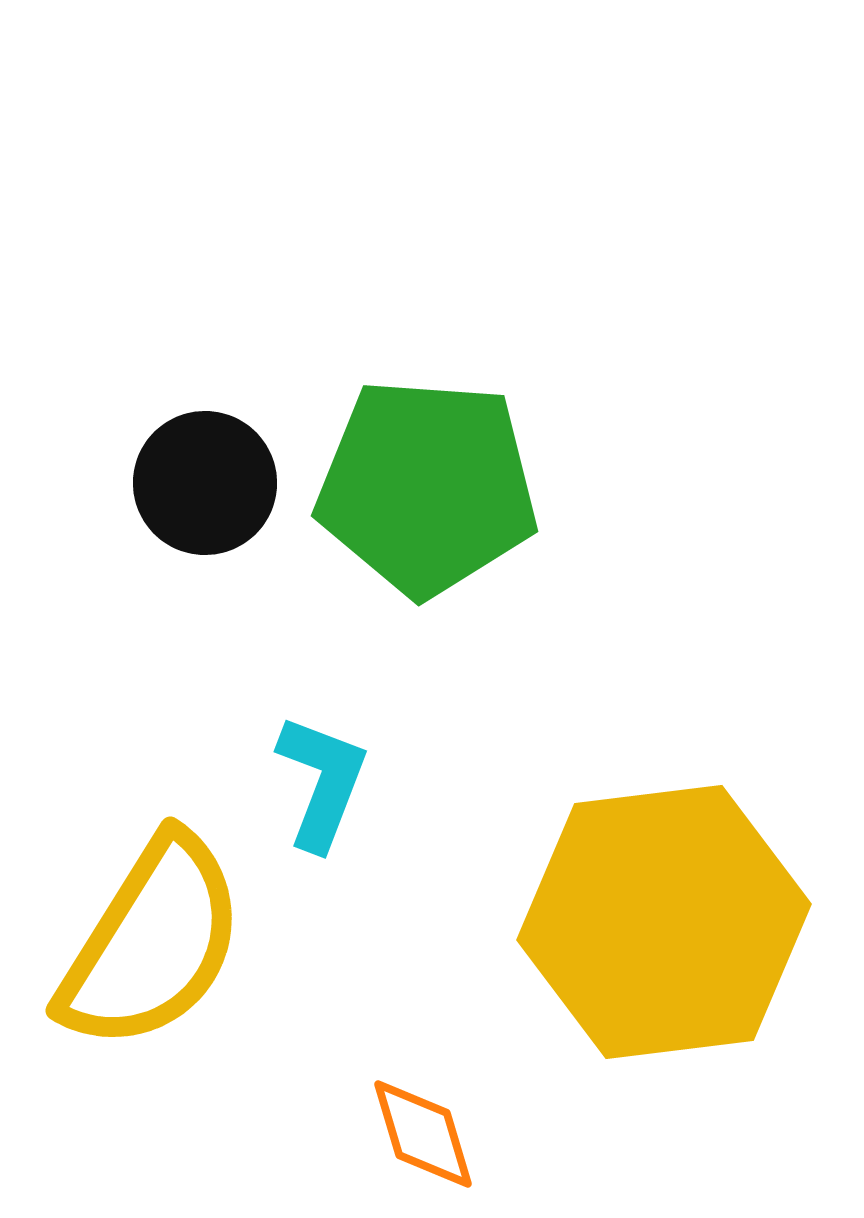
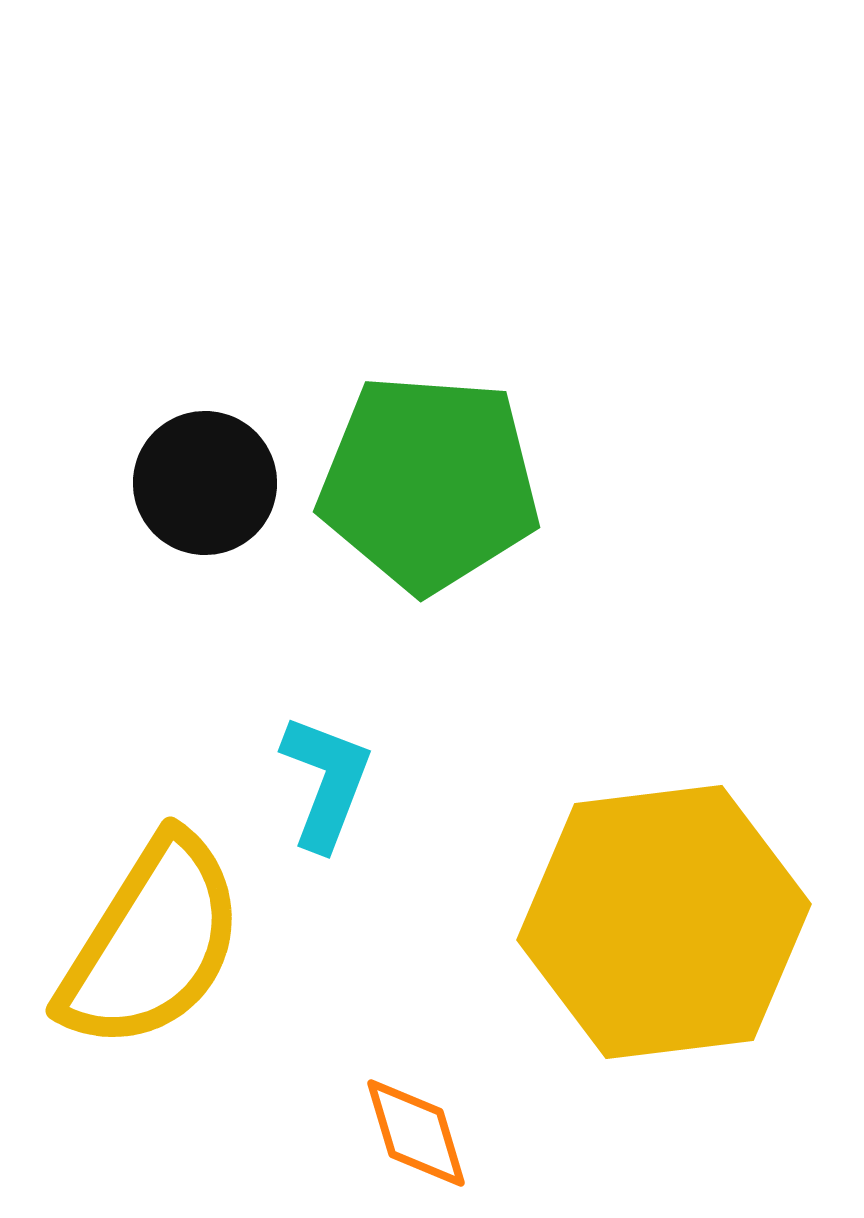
green pentagon: moved 2 px right, 4 px up
cyan L-shape: moved 4 px right
orange diamond: moved 7 px left, 1 px up
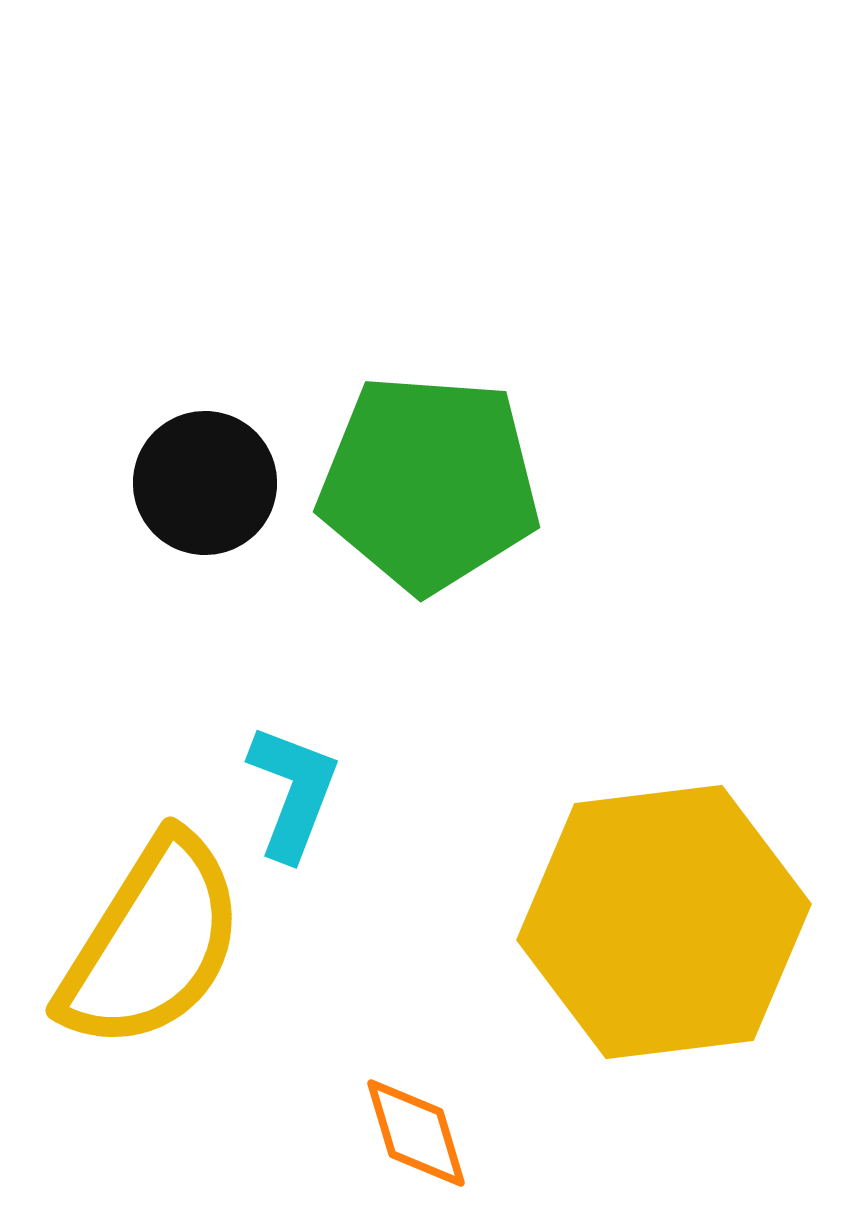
cyan L-shape: moved 33 px left, 10 px down
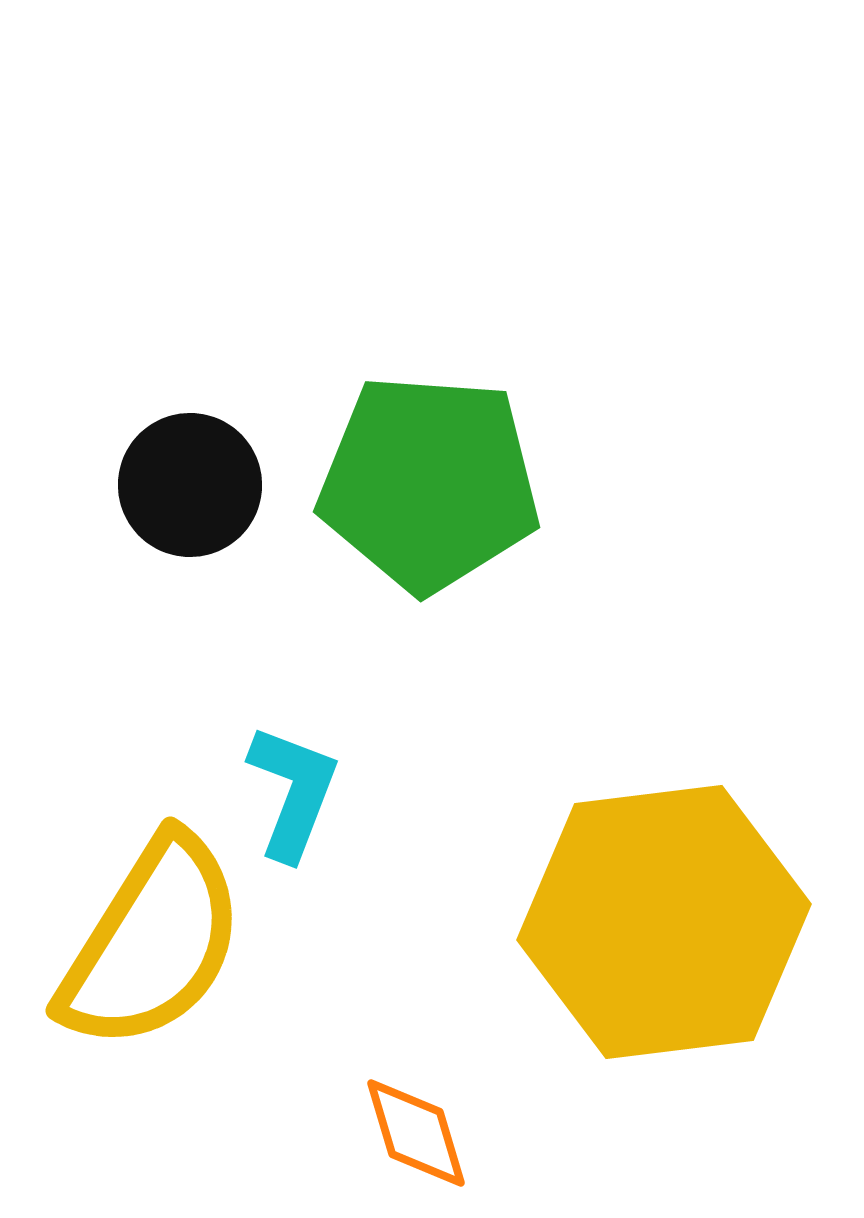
black circle: moved 15 px left, 2 px down
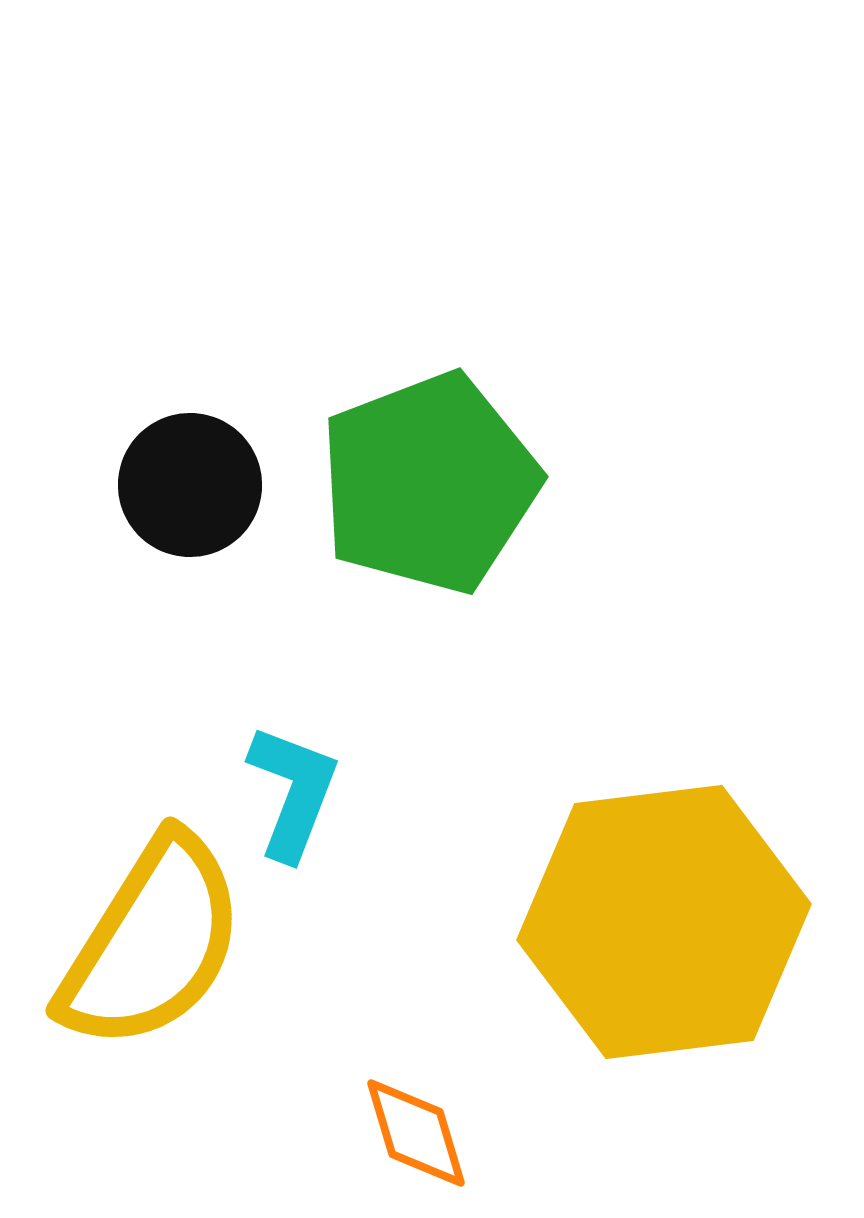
green pentagon: rotated 25 degrees counterclockwise
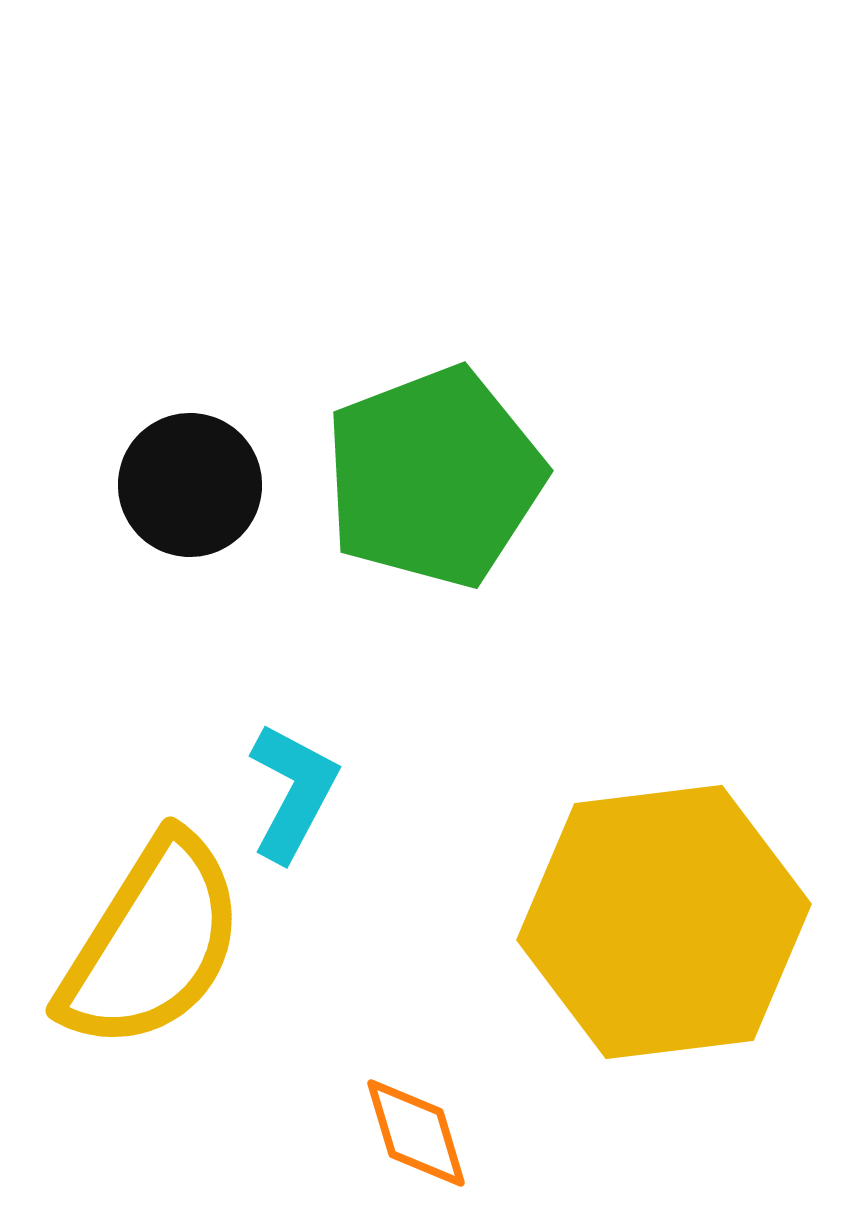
green pentagon: moved 5 px right, 6 px up
cyan L-shape: rotated 7 degrees clockwise
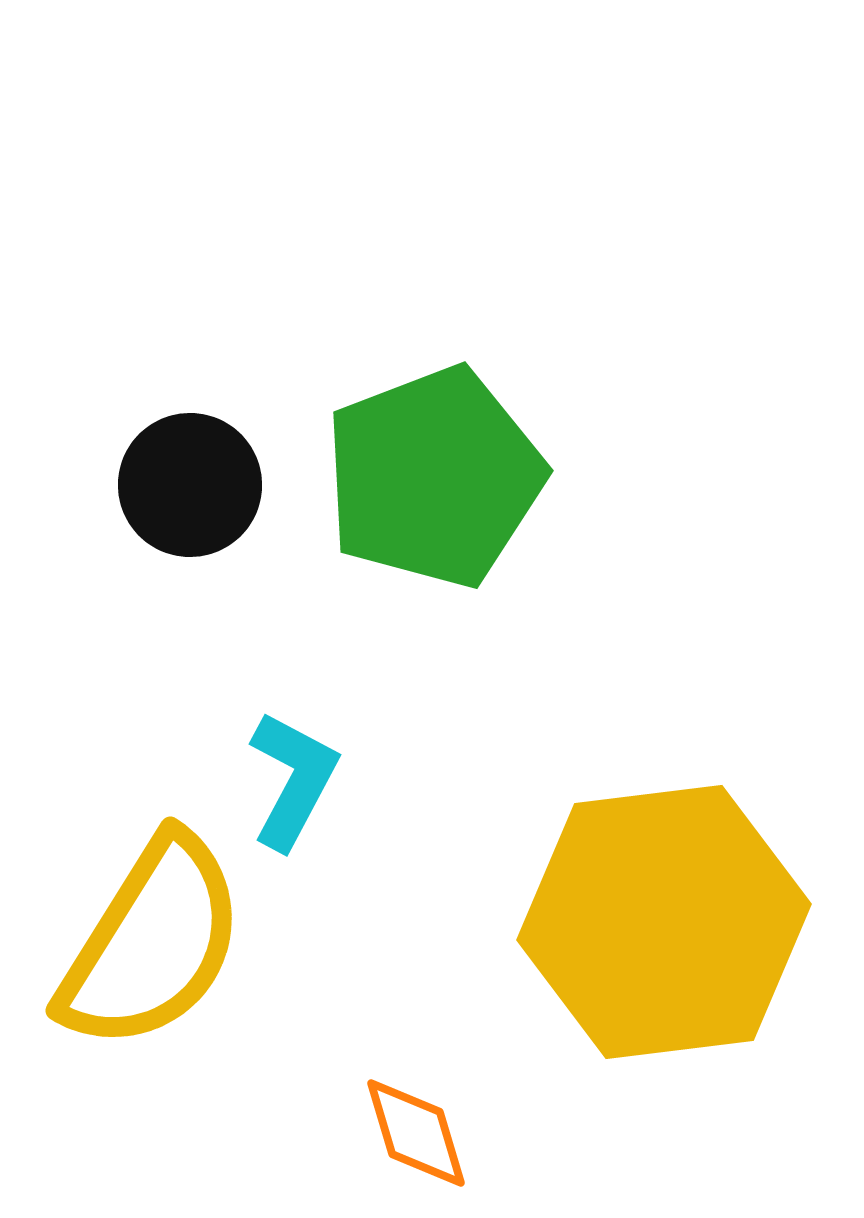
cyan L-shape: moved 12 px up
